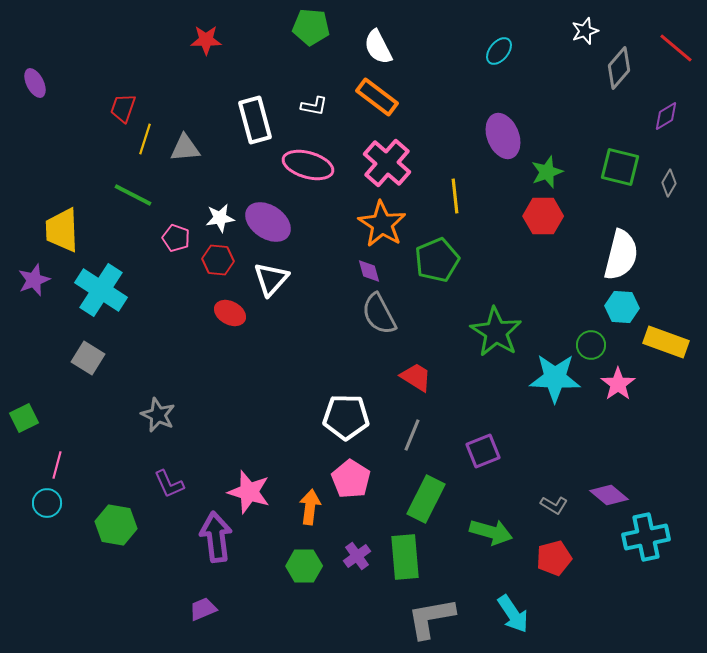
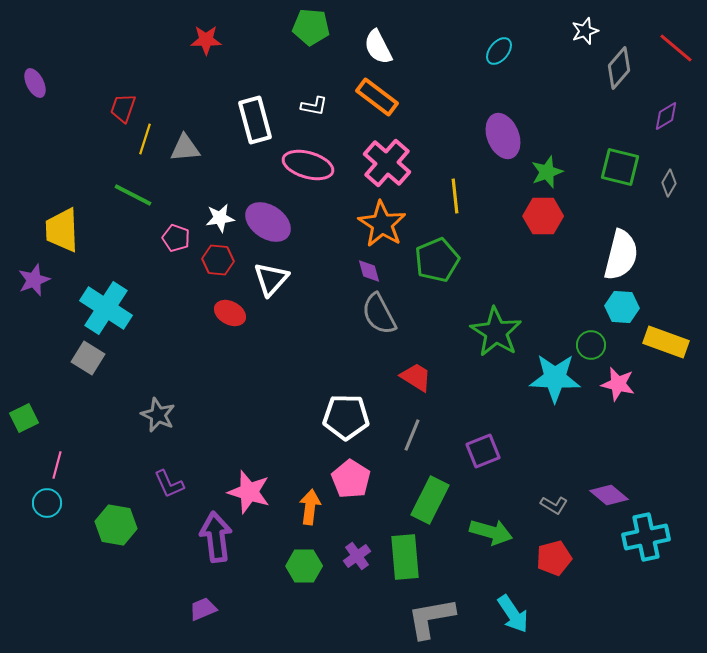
cyan cross at (101, 290): moved 5 px right, 18 px down
pink star at (618, 384): rotated 24 degrees counterclockwise
green rectangle at (426, 499): moved 4 px right, 1 px down
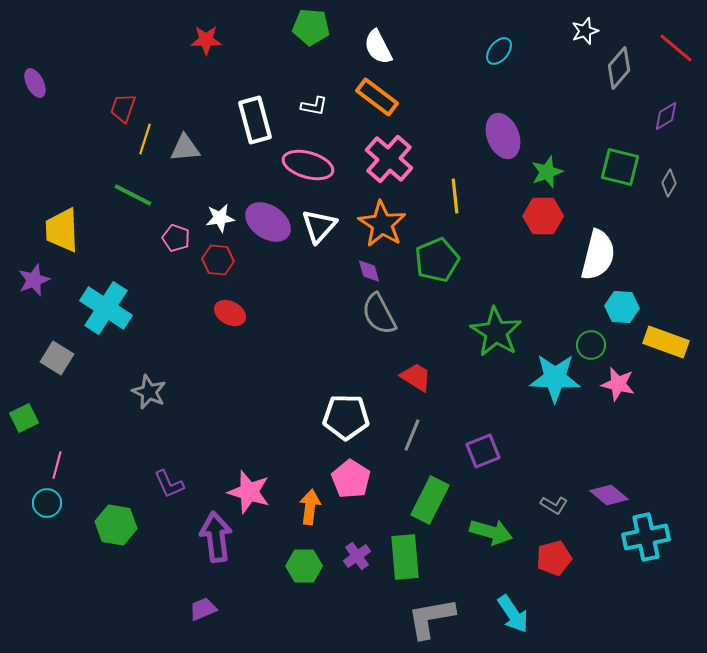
pink cross at (387, 163): moved 2 px right, 4 px up
white semicircle at (621, 255): moved 23 px left
white triangle at (271, 279): moved 48 px right, 53 px up
gray square at (88, 358): moved 31 px left
gray star at (158, 415): moved 9 px left, 23 px up
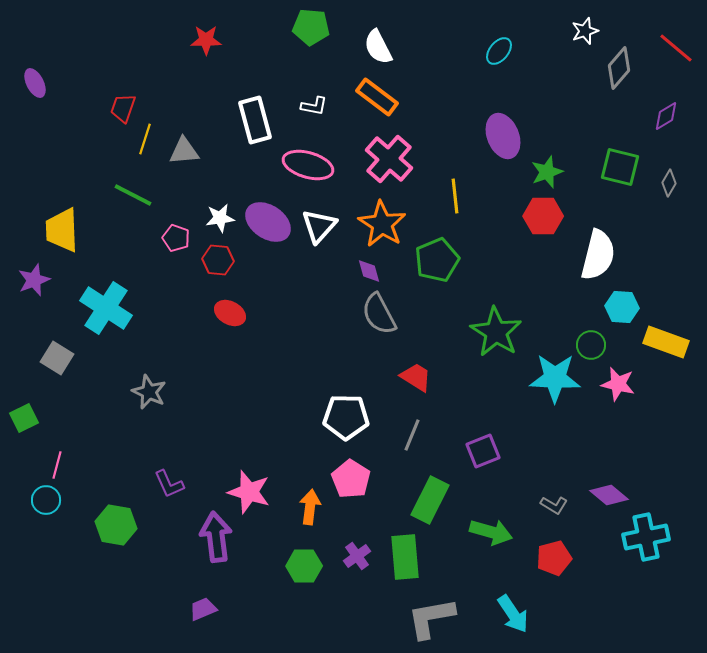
gray triangle at (185, 148): moved 1 px left, 3 px down
cyan circle at (47, 503): moved 1 px left, 3 px up
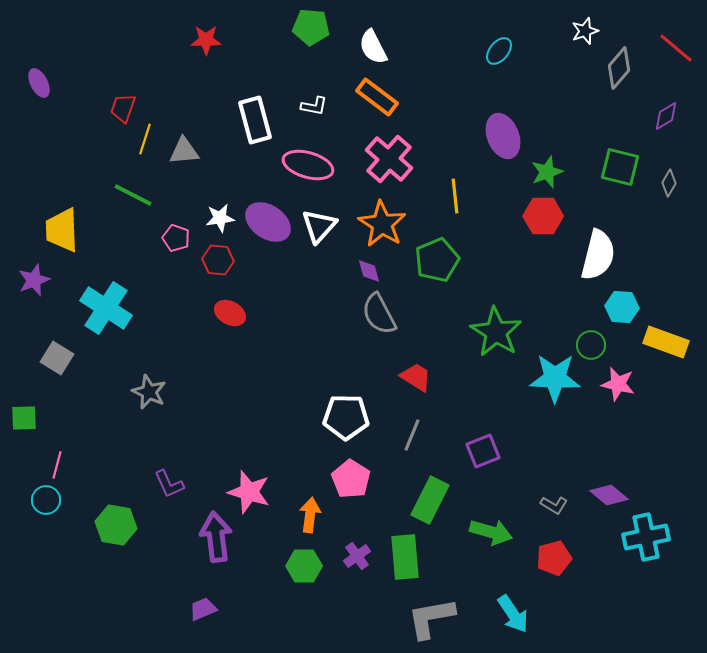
white semicircle at (378, 47): moved 5 px left
purple ellipse at (35, 83): moved 4 px right
green square at (24, 418): rotated 24 degrees clockwise
orange arrow at (310, 507): moved 8 px down
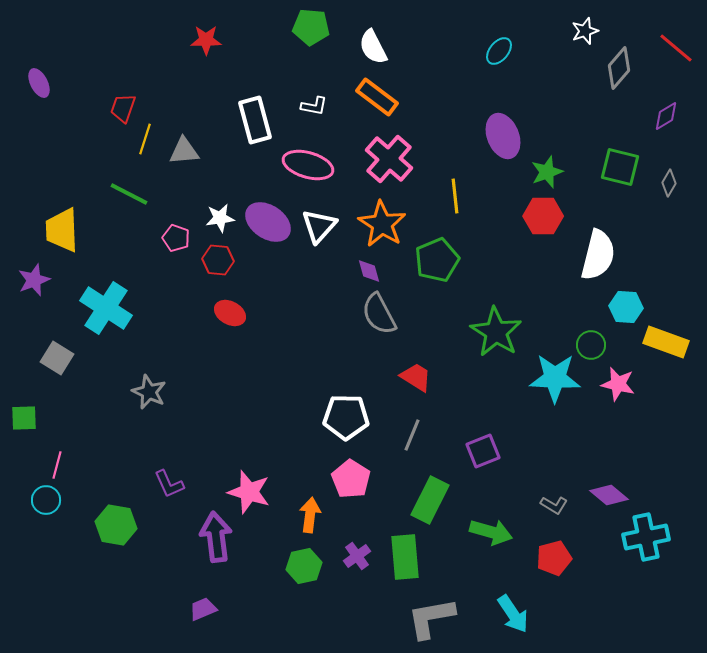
green line at (133, 195): moved 4 px left, 1 px up
cyan hexagon at (622, 307): moved 4 px right
green hexagon at (304, 566): rotated 12 degrees counterclockwise
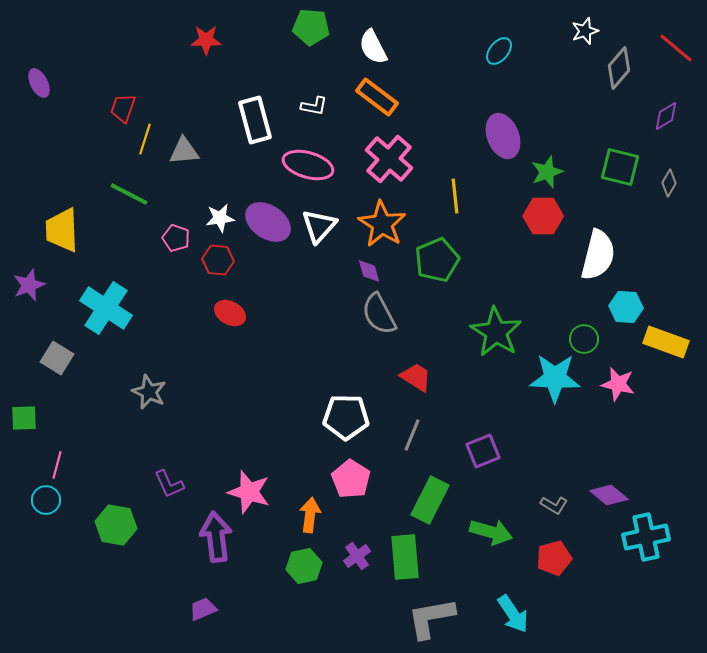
purple star at (34, 280): moved 5 px left, 5 px down
green circle at (591, 345): moved 7 px left, 6 px up
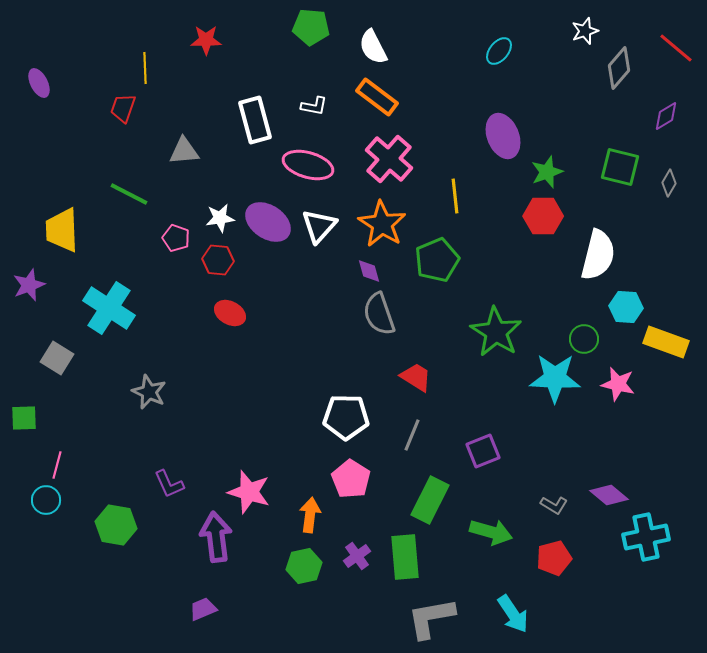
yellow line at (145, 139): moved 71 px up; rotated 20 degrees counterclockwise
cyan cross at (106, 308): moved 3 px right
gray semicircle at (379, 314): rotated 9 degrees clockwise
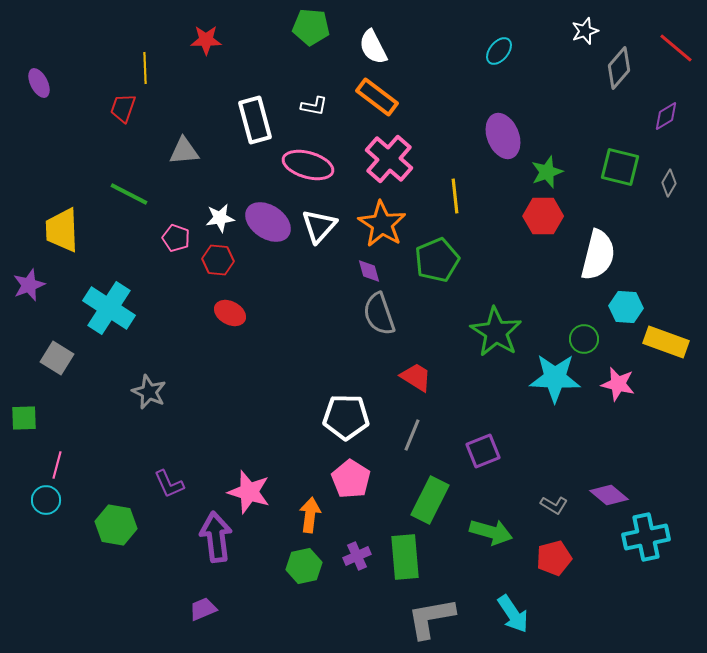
purple cross at (357, 556): rotated 12 degrees clockwise
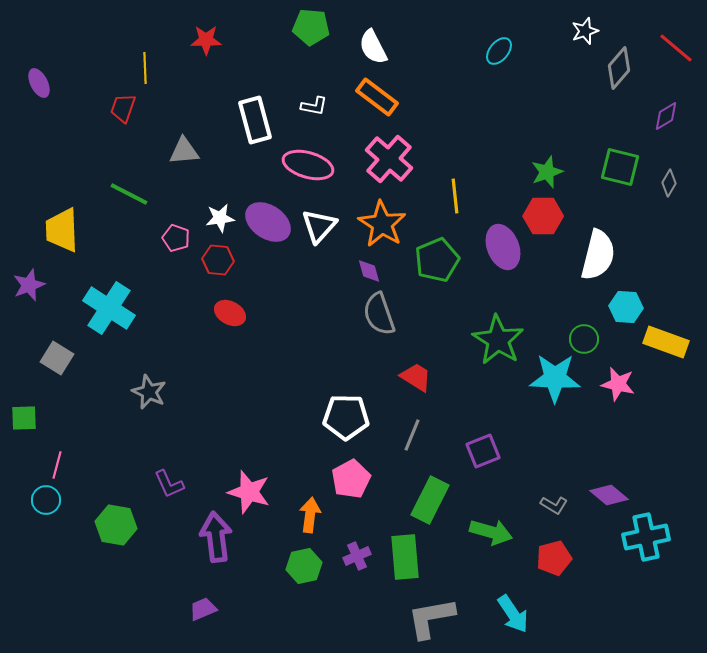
purple ellipse at (503, 136): moved 111 px down
green star at (496, 332): moved 2 px right, 8 px down
pink pentagon at (351, 479): rotated 12 degrees clockwise
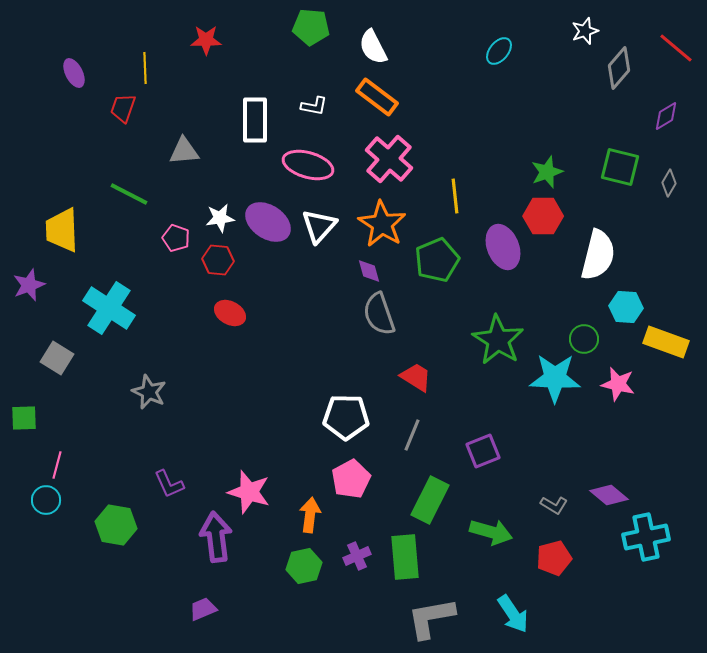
purple ellipse at (39, 83): moved 35 px right, 10 px up
white rectangle at (255, 120): rotated 15 degrees clockwise
